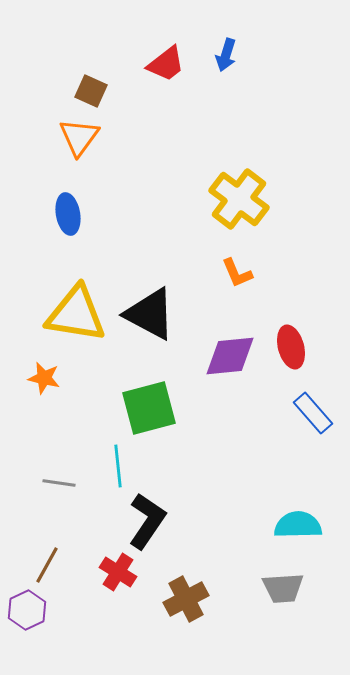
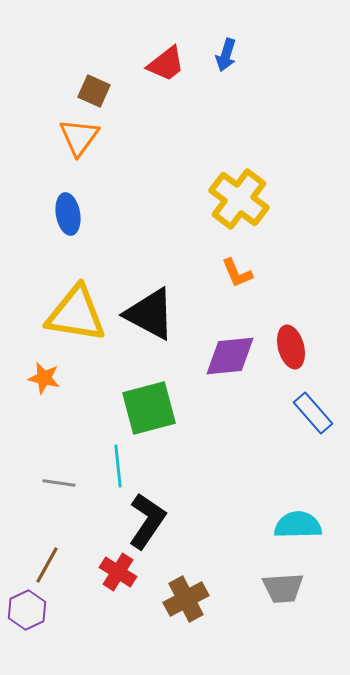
brown square: moved 3 px right
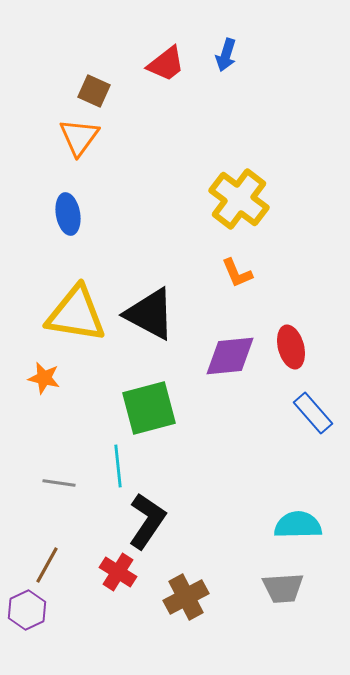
brown cross: moved 2 px up
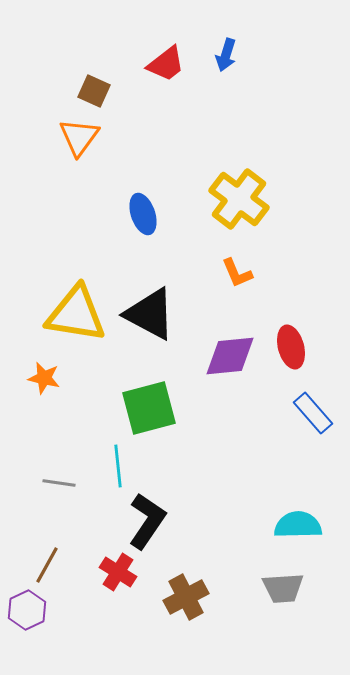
blue ellipse: moved 75 px right; rotated 9 degrees counterclockwise
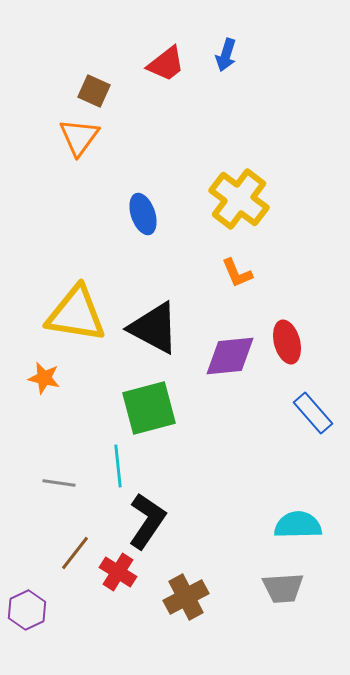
black triangle: moved 4 px right, 14 px down
red ellipse: moved 4 px left, 5 px up
brown line: moved 28 px right, 12 px up; rotated 9 degrees clockwise
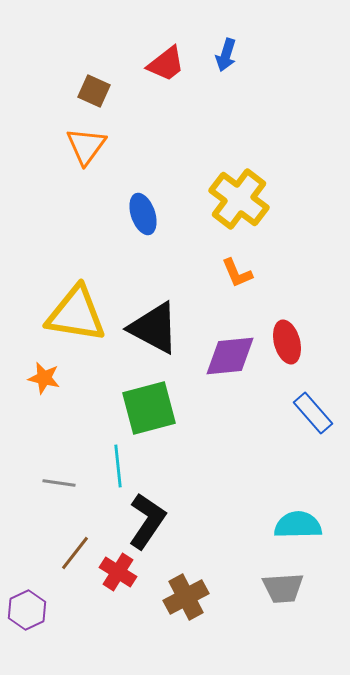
orange triangle: moved 7 px right, 9 px down
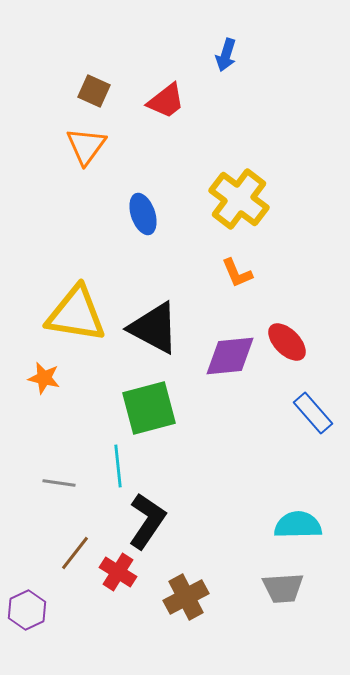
red trapezoid: moved 37 px down
red ellipse: rotated 30 degrees counterclockwise
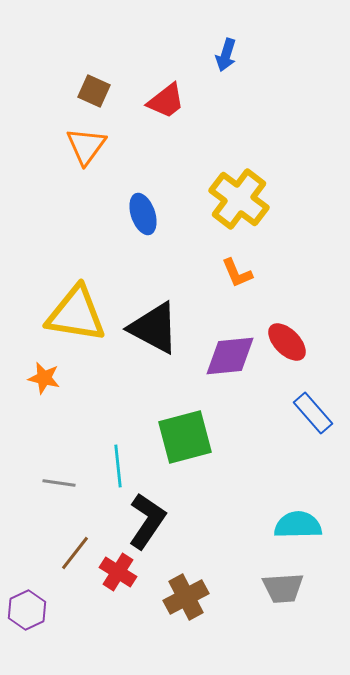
green square: moved 36 px right, 29 px down
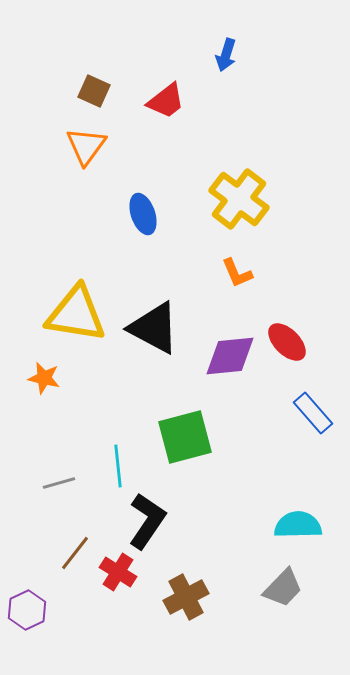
gray line: rotated 24 degrees counterclockwise
gray trapezoid: rotated 42 degrees counterclockwise
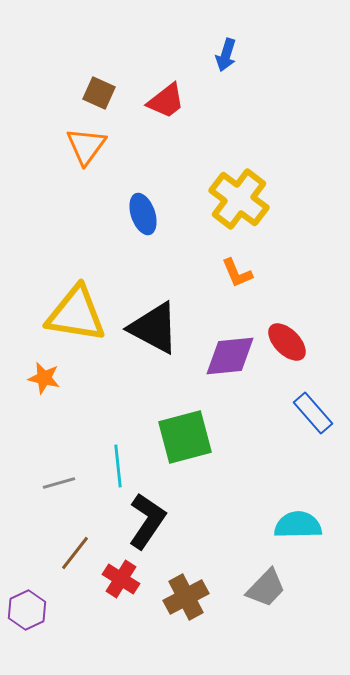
brown square: moved 5 px right, 2 px down
red cross: moved 3 px right, 7 px down
gray trapezoid: moved 17 px left
